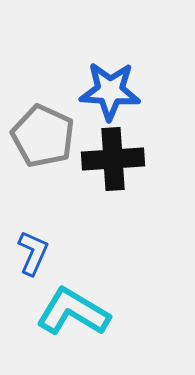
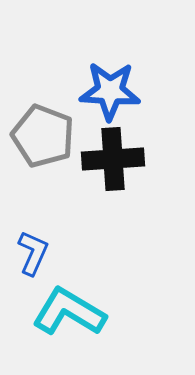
gray pentagon: rotated 4 degrees counterclockwise
cyan L-shape: moved 4 px left
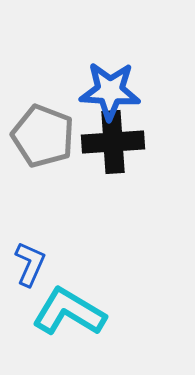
black cross: moved 17 px up
blue L-shape: moved 3 px left, 11 px down
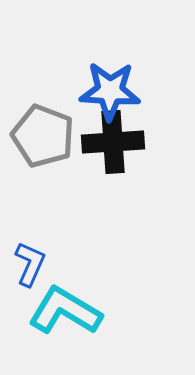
cyan L-shape: moved 4 px left, 1 px up
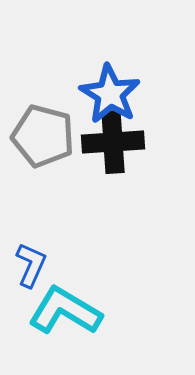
blue star: moved 3 px down; rotated 28 degrees clockwise
gray pentagon: rotated 6 degrees counterclockwise
blue L-shape: moved 1 px right, 1 px down
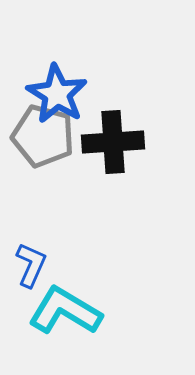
blue star: moved 53 px left
